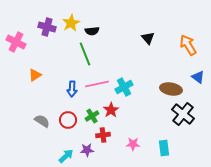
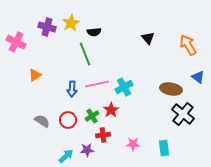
black semicircle: moved 2 px right, 1 px down
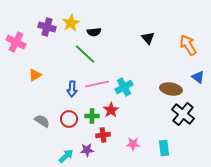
green line: rotated 25 degrees counterclockwise
green cross: rotated 32 degrees clockwise
red circle: moved 1 px right, 1 px up
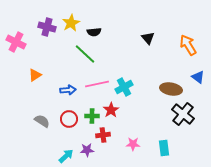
blue arrow: moved 4 px left, 1 px down; rotated 98 degrees counterclockwise
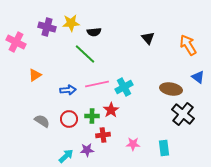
yellow star: rotated 24 degrees clockwise
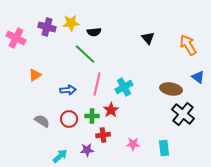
pink cross: moved 4 px up
pink line: rotated 65 degrees counterclockwise
cyan arrow: moved 6 px left
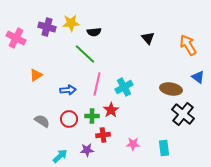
orange triangle: moved 1 px right
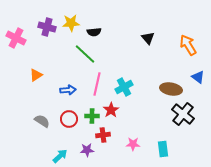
cyan rectangle: moved 1 px left, 1 px down
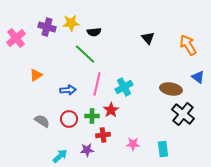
pink cross: rotated 24 degrees clockwise
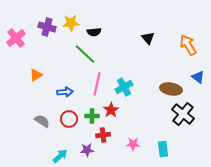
blue arrow: moved 3 px left, 2 px down
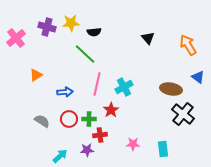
green cross: moved 3 px left, 3 px down
red cross: moved 3 px left
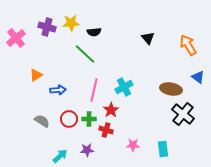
pink line: moved 3 px left, 6 px down
blue arrow: moved 7 px left, 2 px up
red cross: moved 6 px right, 5 px up; rotated 24 degrees clockwise
pink star: moved 1 px down
